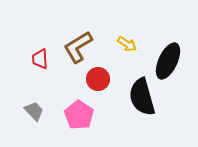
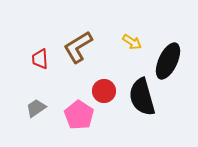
yellow arrow: moved 5 px right, 2 px up
red circle: moved 6 px right, 12 px down
gray trapezoid: moved 2 px right, 3 px up; rotated 80 degrees counterclockwise
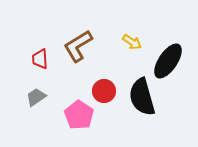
brown L-shape: moved 1 px up
black ellipse: rotated 9 degrees clockwise
gray trapezoid: moved 11 px up
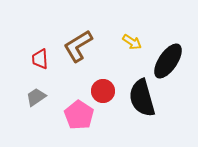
red circle: moved 1 px left
black semicircle: moved 1 px down
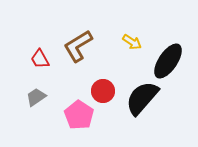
red trapezoid: rotated 25 degrees counterclockwise
black semicircle: rotated 57 degrees clockwise
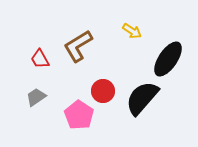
yellow arrow: moved 11 px up
black ellipse: moved 2 px up
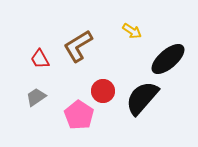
black ellipse: rotated 15 degrees clockwise
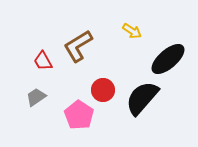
red trapezoid: moved 3 px right, 2 px down
red circle: moved 1 px up
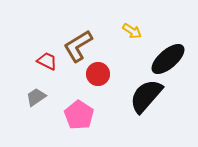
red trapezoid: moved 4 px right; rotated 145 degrees clockwise
red circle: moved 5 px left, 16 px up
black semicircle: moved 4 px right, 2 px up
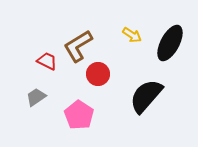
yellow arrow: moved 4 px down
black ellipse: moved 2 px right, 16 px up; rotated 21 degrees counterclockwise
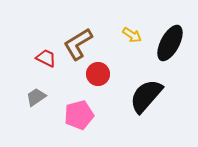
brown L-shape: moved 2 px up
red trapezoid: moved 1 px left, 3 px up
pink pentagon: rotated 24 degrees clockwise
